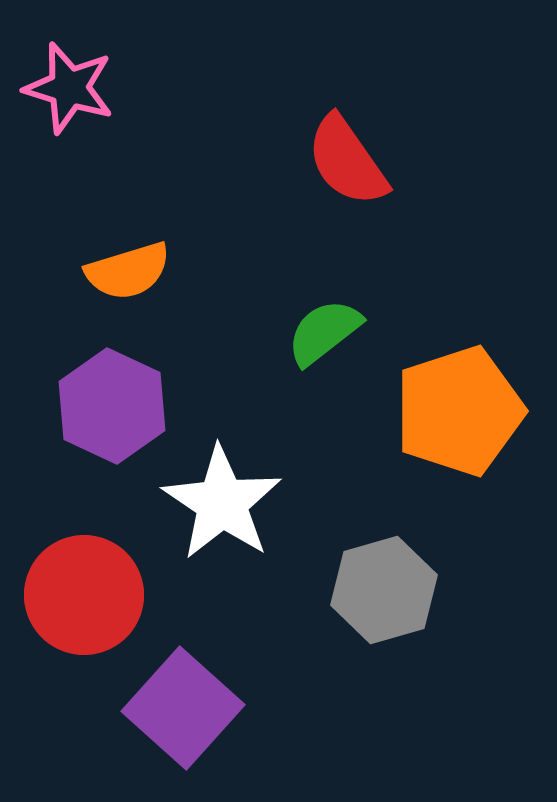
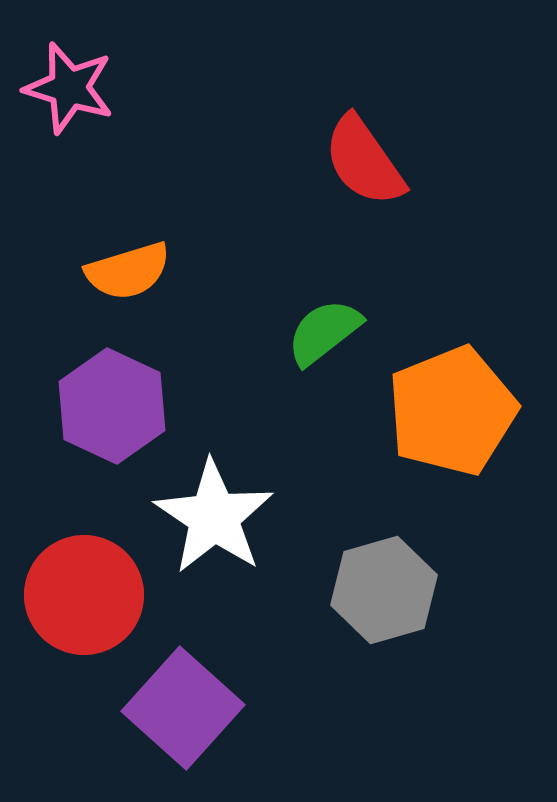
red semicircle: moved 17 px right
orange pentagon: moved 7 px left; rotated 4 degrees counterclockwise
white star: moved 8 px left, 14 px down
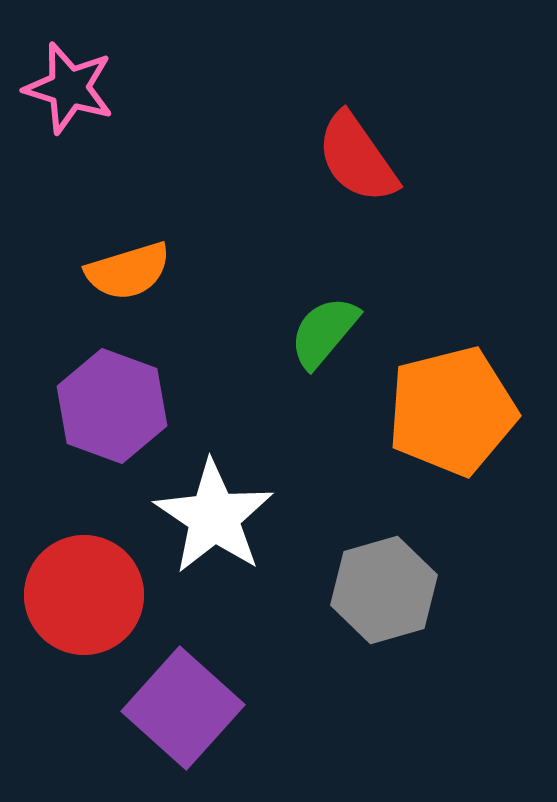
red semicircle: moved 7 px left, 3 px up
green semicircle: rotated 12 degrees counterclockwise
purple hexagon: rotated 5 degrees counterclockwise
orange pentagon: rotated 8 degrees clockwise
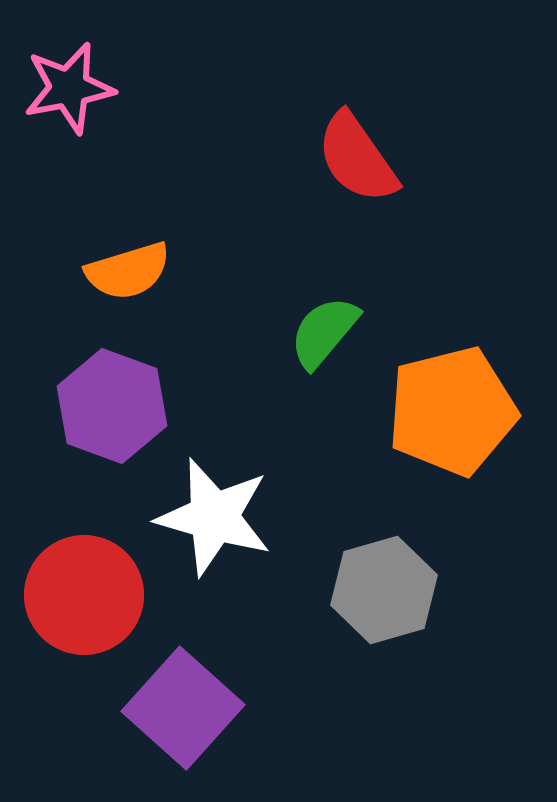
pink star: rotated 28 degrees counterclockwise
white star: rotated 18 degrees counterclockwise
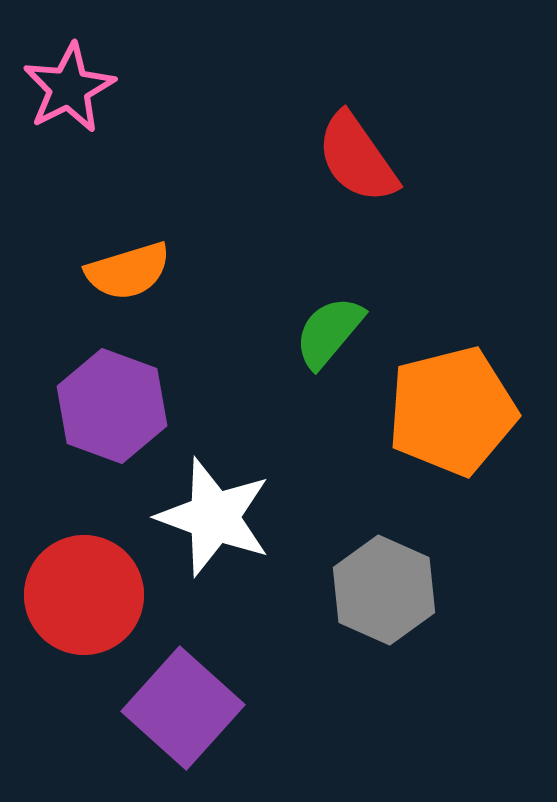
pink star: rotated 16 degrees counterclockwise
green semicircle: moved 5 px right
white star: rotated 4 degrees clockwise
gray hexagon: rotated 20 degrees counterclockwise
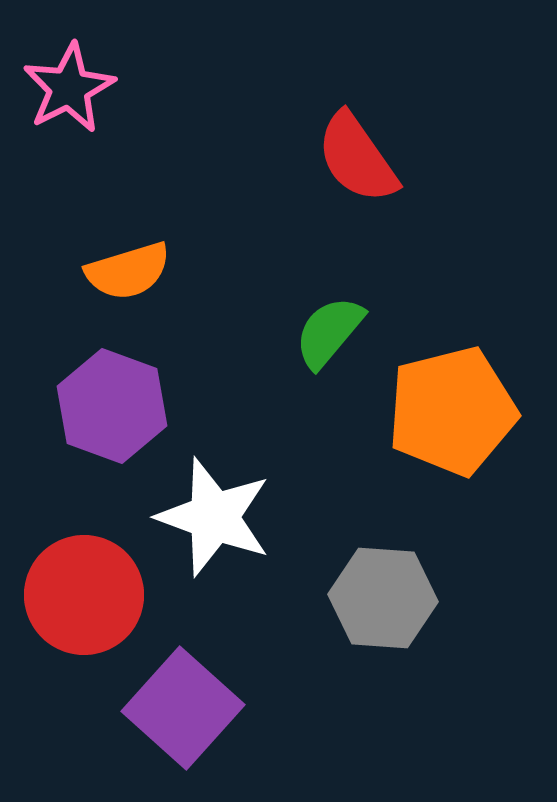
gray hexagon: moved 1 px left, 8 px down; rotated 20 degrees counterclockwise
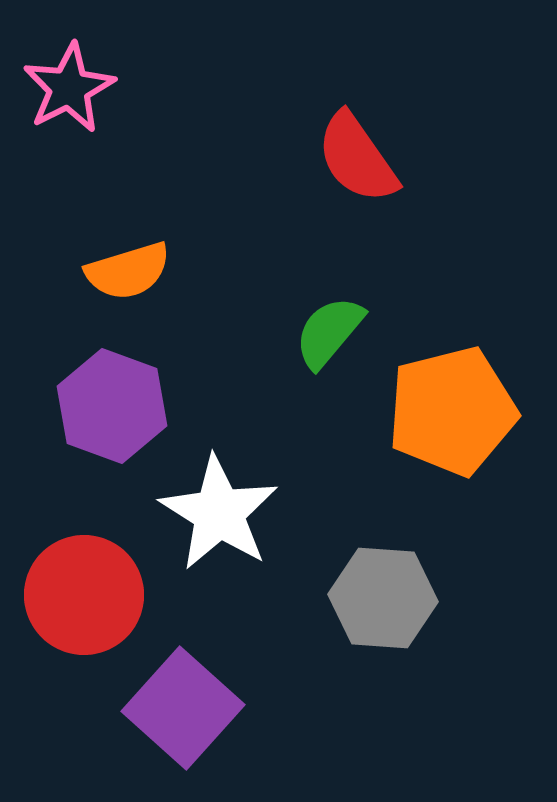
white star: moved 5 px right, 4 px up; rotated 12 degrees clockwise
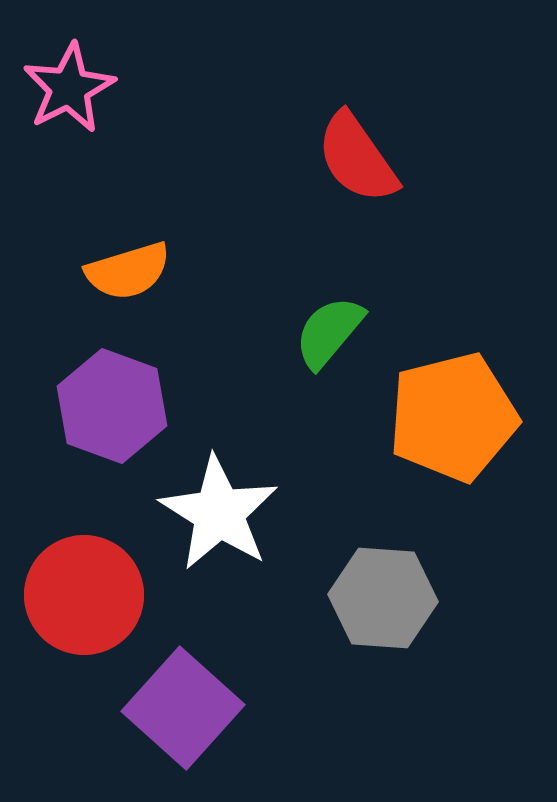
orange pentagon: moved 1 px right, 6 px down
